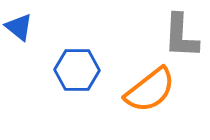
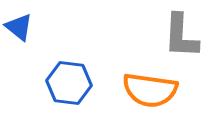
blue hexagon: moved 8 px left, 13 px down; rotated 6 degrees clockwise
orange semicircle: rotated 46 degrees clockwise
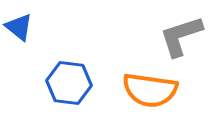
gray L-shape: rotated 69 degrees clockwise
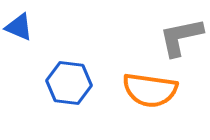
blue triangle: rotated 16 degrees counterclockwise
gray L-shape: moved 1 px down; rotated 6 degrees clockwise
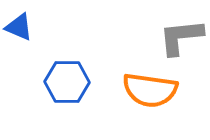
gray L-shape: rotated 6 degrees clockwise
blue hexagon: moved 2 px left, 1 px up; rotated 6 degrees counterclockwise
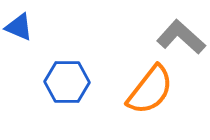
gray L-shape: rotated 48 degrees clockwise
orange semicircle: rotated 60 degrees counterclockwise
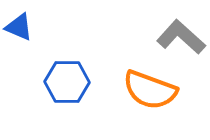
orange semicircle: rotated 72 degrees clockwise
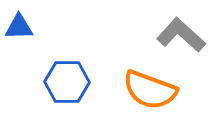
blue triangle: rotated 24 degrees counterclockwise
gray L-shape: moved 2 px up
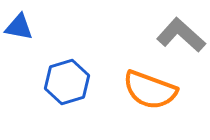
blue triangle: rotated 12 degrees clockwise
blue hexagon: rotated 18 degrees counterclockwise
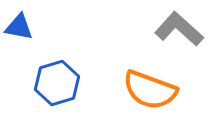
gray L-shape: moved 2 px left, 6 px up
blue hexagon: moved 10 px left, 1 px down
